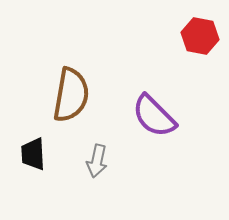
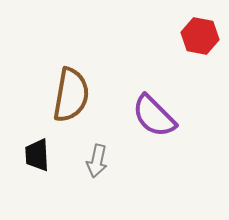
black trapezoid: moved 4 px right, 1 px down
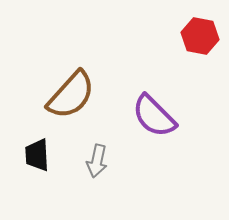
brown semicircle: rotated 32 degrees clockwise
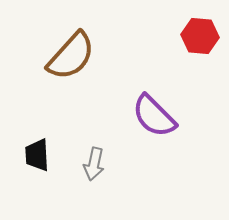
red hexagon: rotated 6 degrees counterclockwise
brown semicircle: moved 39 px up
gray arrow: moved 3 px left, 3 px down
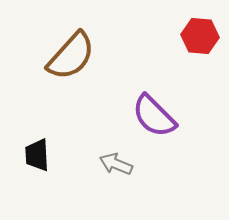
gray arrow: moved 22 px right; rotated 100 degrees clockwise
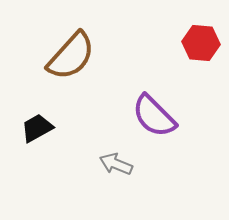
red hexagon: moved 1 px right, 7 px down
black trapezoid: moved 27 px up; rotated 64 degrees clockwise
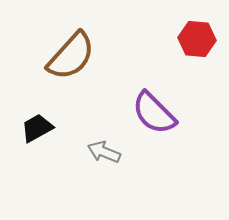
red hexagon: moved 4 px left, 4 px up
purple semicircle: moved 3 px up
gray arrow: moved 12 px left, 12 px up
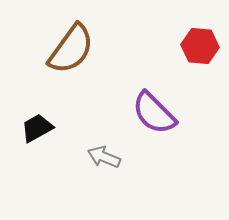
red hexagon: moved 3 px right, 7 px down
brown semicircle: moved 7 px up; rotated 6 degrees counterclockwise
gray arrow: moved 5 px down
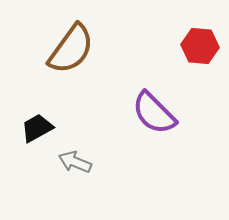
gray arrow: moved 29 px left, 5 px down
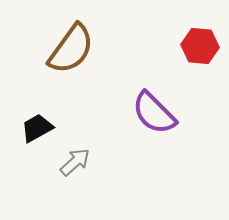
gray arrow: rotated 116 degrees clockwise
